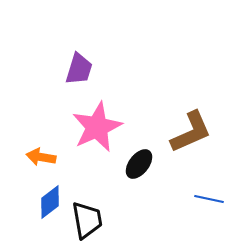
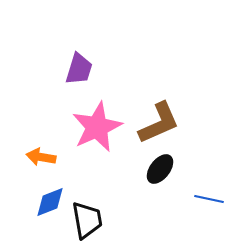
brown L-shape: moved 32 px left, 9 px up
black ellipse: moved 21 px right, 5 px down
blue diamond: rotated 16 degrees clockwise
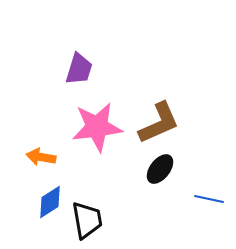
pink star: rotated 18 degrees clockwise
blue diamond: rotated 12 degrees counterclockwise
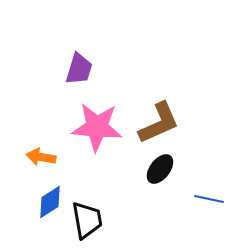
pink star: rotated 12 degrees clockwise
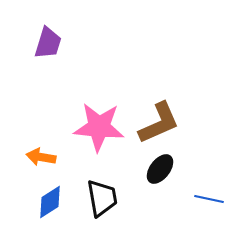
purple trapezoid: moved 31 px left, 26 px up
pink star: moved 2 px right
black trapezoid: moved 15 px right, 22 px up
